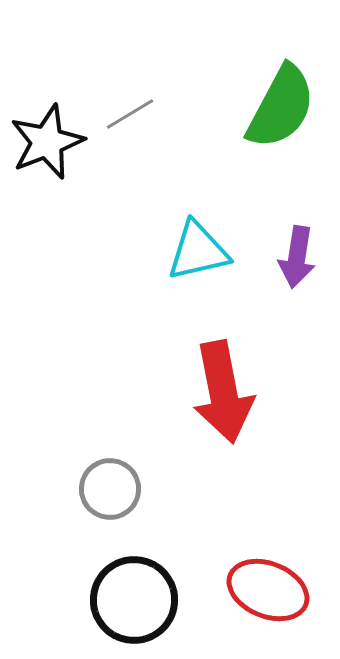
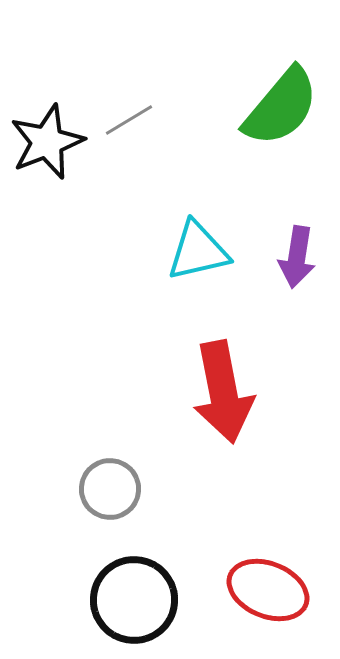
green semicircle: rotated 12 degrees clockwise
gray line: moved 1 px left, 6 px down
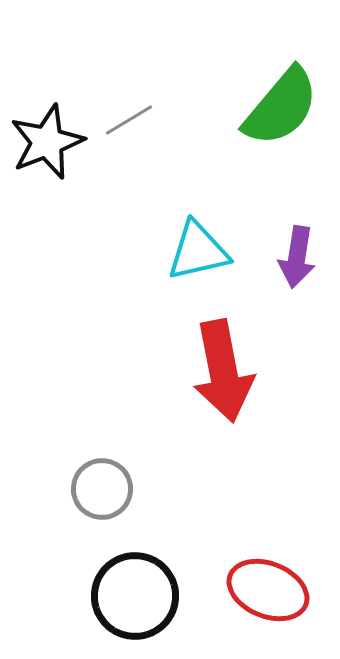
red arrow: moved 21 px up
gray circle: moved 8 px left
black circle: moved 1 px right, 4 px up
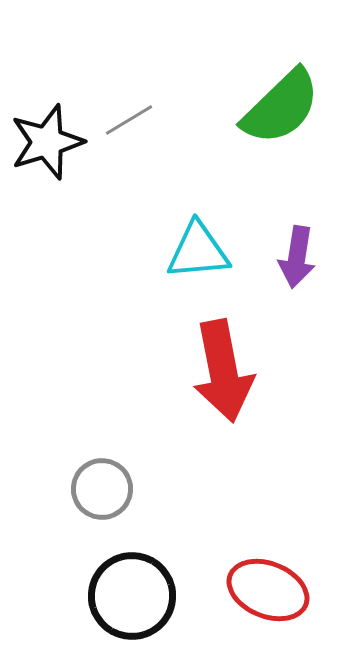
green semicircle: rotated 6 degrees clockwise
black star: rotated 4 degrees clockwise
cyan triangle: rotated 8 degrees clockwise
black circle: moved 3 px left
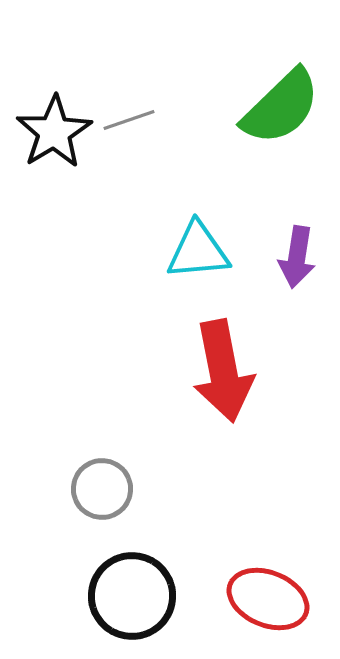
gray line: rotated 12 degrees clockwise
black star: moved 7 px right, 10 px up; rotated 14 degrees counterclockwise
red ellipse: moved 9 px down
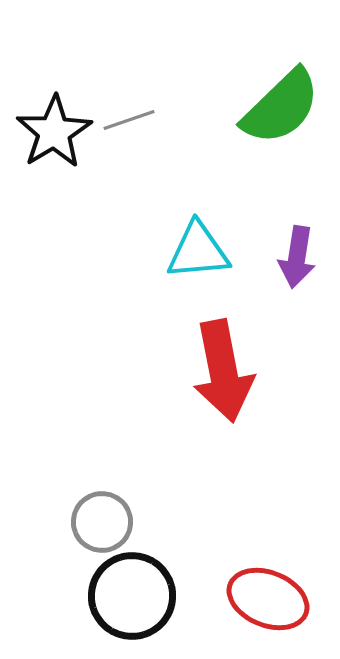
gray circle: moved 33 px down
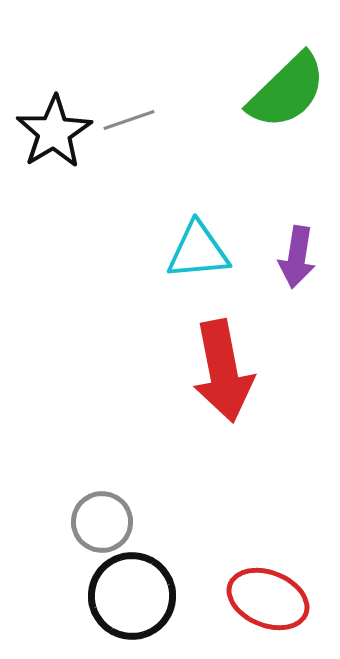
green semicircle: moved 6 px right, 16 px up
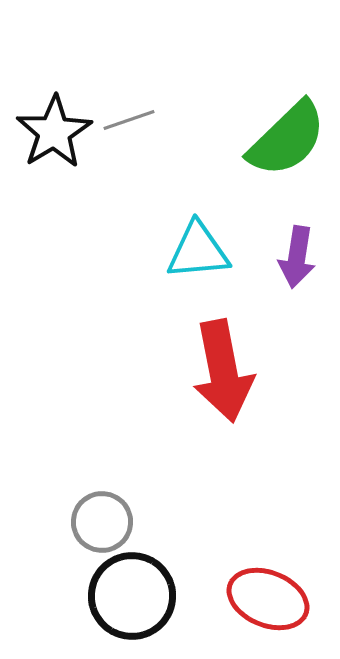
green semicircle: moved 48 px down
